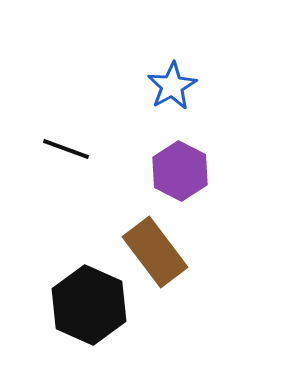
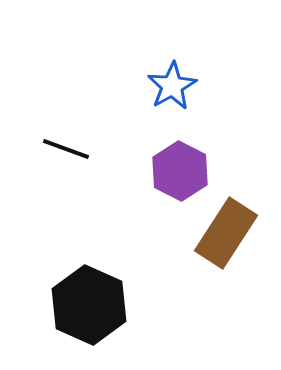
brown rectangle: moved 71 px right, 19 px up; rotated 70 degrees clockwise
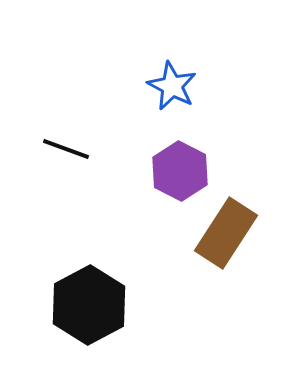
blue star: rotated 15 degrees counterclockwise
black hexagon: rotated 8 degrees clockwise
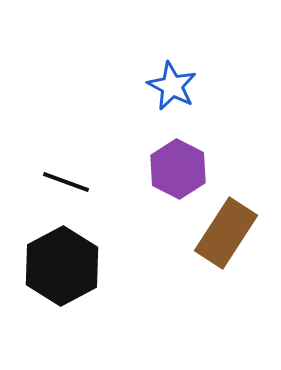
black line: moved 33 px down
purple hexagon: moved 2 px left, 2 px up
black hexagon: moved 27 px left, 39 px up
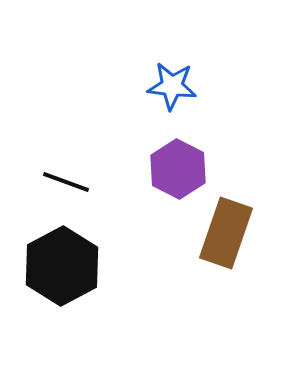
blue star: rotated 21 degrees counterclockwise
brown rectangle: rotated 14 degrees counterclockwise
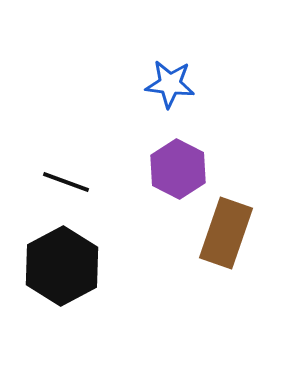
blue star: moved 2 px left, 2 px up
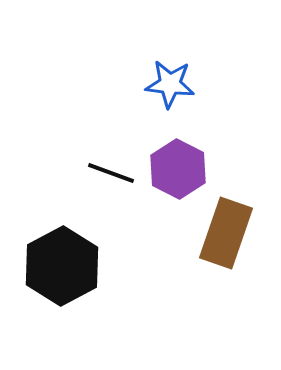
black line: moved 45 px right, 9 px up
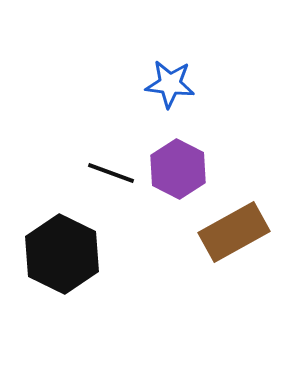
brown rectangle: moved 8 px right, 1 px up; rotated 42 degrees clockwise
black hexagon: moved 12 px up; rotated 6 degrees counterclockwise
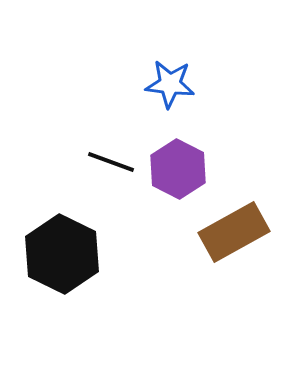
black line: moved 11 px up
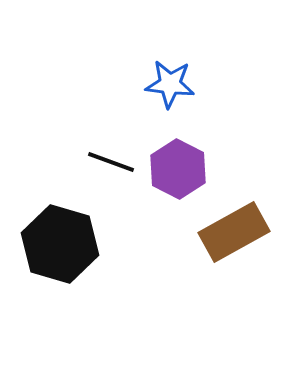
black hexagon: moved 2 px left, 10 px up; rotated 10 degrees counterclockwise
